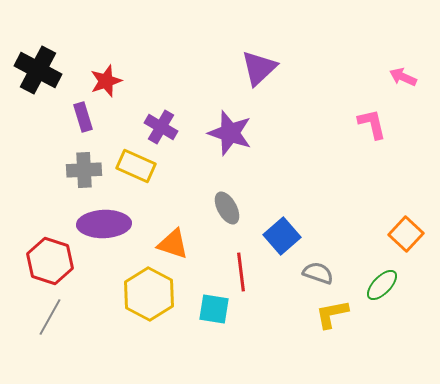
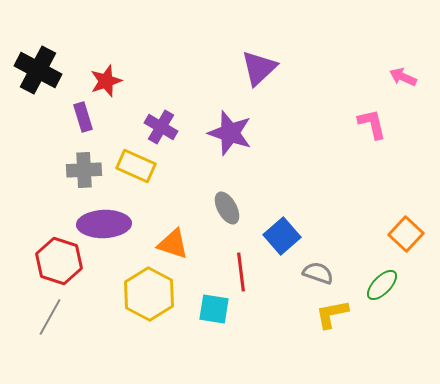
red hexagon: moved 9 px right
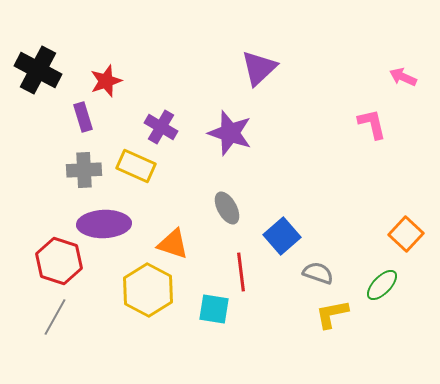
yellow hexagon: moved 1 px left, 4 px up
gray line: moved 5 px right
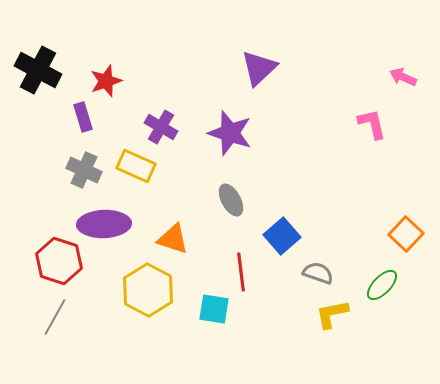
gray cross: rotated 28 degrees clockwise
gray ellipse: moved 4 px right, 8 px up
orange triangle: moved 5 px up
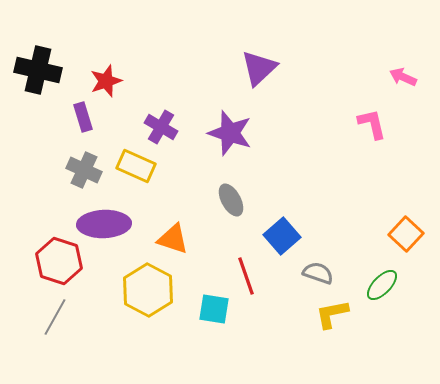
black cross: rotated 15 degrees counterclockwise
red line: moved 5 px right, 4 px down; rotated 12 degrees counterclockwise
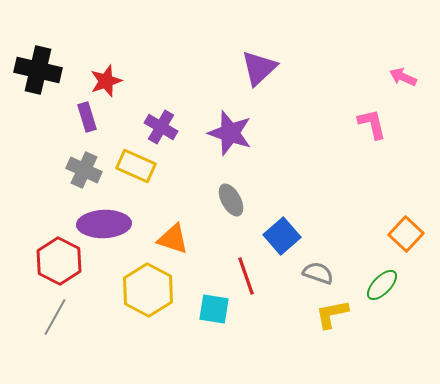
purple rectangle: moved 4 px right
red hexagon: rotated 9 degrees clockwise
